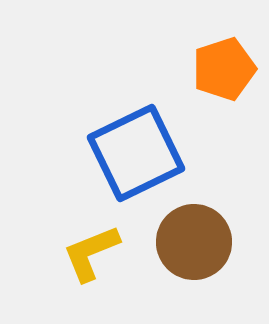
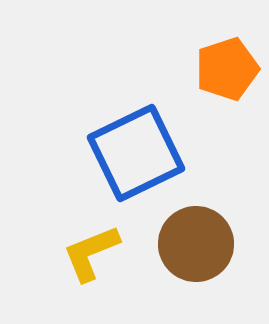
orange pentagon: moved 3 px right
brown circle: moved 2 px right, 2 px down
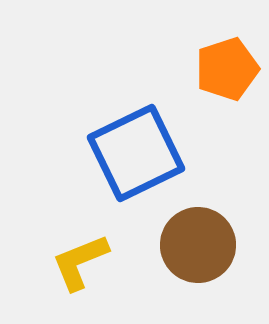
brown circle: moved 2 px right, 1 px down
yellow L-shape: moved 11 px left, 9 px down
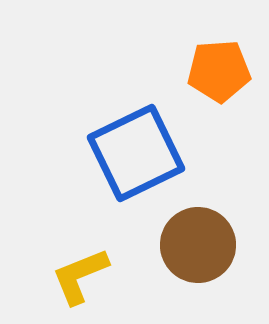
orange pentagon: moved 8 px left, 2 px down; rotated 14 degrees clockwise
yellow L-shape: moved 14 px down
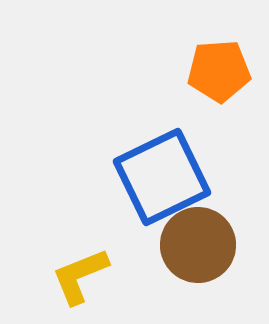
blue square: moved 26 px right, 24 px down
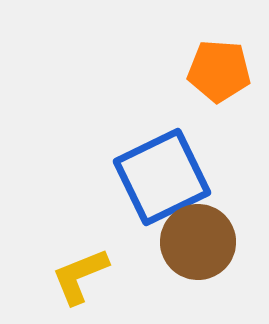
orange pentagon: rotated 8 degrees clockwise
brown circle: moved 3 px up
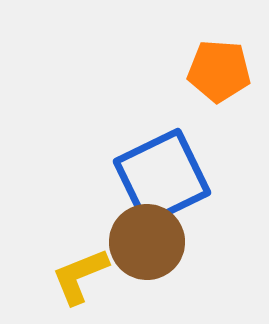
brown circle: moved 51 px left
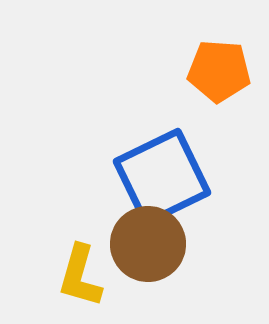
brown circle: moved 1 px right, 2 px down
yellow L-shape: rotated 52 degrees counterclockwise
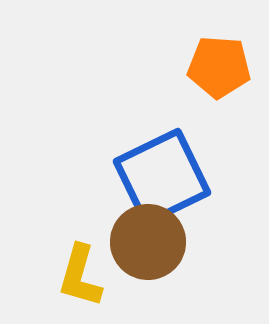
orange pentagon: moved 4 px up
brown circle: moved 2 px up
